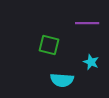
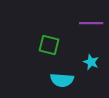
purple line: moved 4 px right
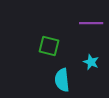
green square: moved 1 px down
cyan semicircle: rotated 80 degrees clockwise
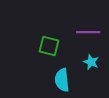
purple line: moved 3 px left, 9 px down
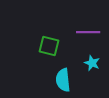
cyan star: moved 1 px right, 1 px down
cyan semicircle: moved 1 px right
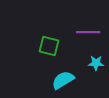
cyan star: moved 4 px right; rotated 21 degrees counterclockwise
cyan semicircle: rotated 65 degrees clockwise
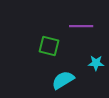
purple line: moved 7 px left, 6 px up
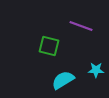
purple line: rotated 20 degrees clockwise
cyan star: moved 7 px down
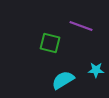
green square: moved 1 px right, 3 px up
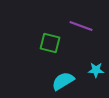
cyan semicircle: moved 1 px down
